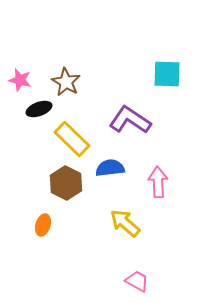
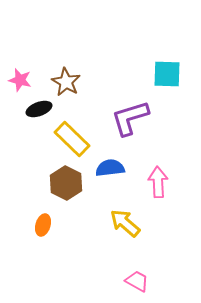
purple L-shape: moved 2 px up; rotated 51 degrees counterclockwise
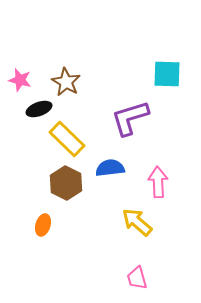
yellow rectangle: moved 5 px left
yellow arrow: moved 12 px right, 1 px up
pink trapezoid: moved 3 px up; rotated 135 degrees counterclockwise
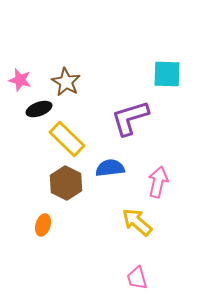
pink arrow: rotated 16 degrees clockwise
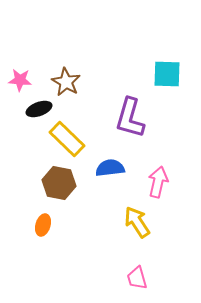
pink star: rotated 10 degrees counterclockwise
purple L-shape: rotated 57 degrees counterclockwise
brown hexagon: moved 7 px left; rotated 16 degrees counterclockwise
yellow arrow: rotated 16 degrees clockwise
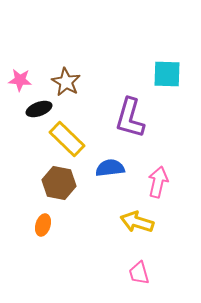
yellow arrow: rotated 40 degrees counterclockwise
pink trapezoid: moved 2 px right, 5 px up
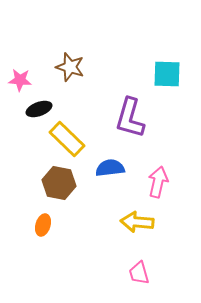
brown star: moved 4 px right, 15 px up; rotated 12 degrees counterclockwise
yellow arrow: rotated 12 degrees counterclockwise
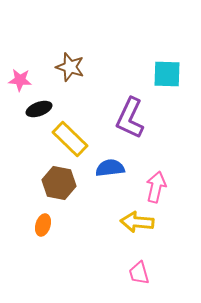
purple L-shape: rotated 9 degrees clockwise
yellow rectangle: moved 3 px right
pink arrow: moved 2 px left, 5 px down
